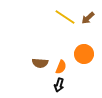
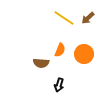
yellow line: moved 1 px left, 1 px down
brown semicircle: moved 1 px right
orange semicircle: moved 1 px left, 17 px up
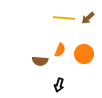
yellow line: rotated 30 degrees counterclockwise
brown semicircle: moved 1 px left, 2 px up
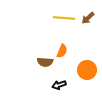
orange semicircle: moved 2 px right, 1 px down
orange circle: moved 3 px right, 16 px down
brown semicircle: moved 5 px right, 1 px down
black arrow: rotated 56 degrees clockwise
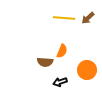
black arrow: moved 1 px right, 3 px up
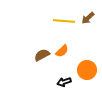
yellow line: moved 3 px down
orange semicircle: rotated 24 degrees clockwise
brown semicircle: moved 3 px left, 7 px up; rotated 147 degrees clockwise
black arrow: moved 4 px right
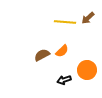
yellow line: moved 1 px right, 1 px down
black arrow: moved 2 px up
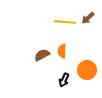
orange semicircle: rotated 136 degrees clockwise
black arrow: rotated 48 degrees counterclockwise
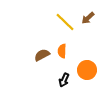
yellow line: rotated 40 degrees clockwise
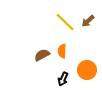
brown arrow: moved 3 px down
black arrow: moved 1 px left, 1 px up
